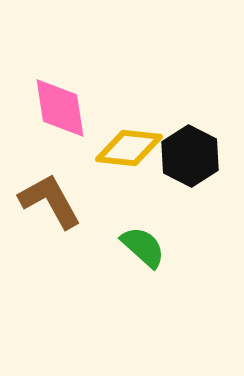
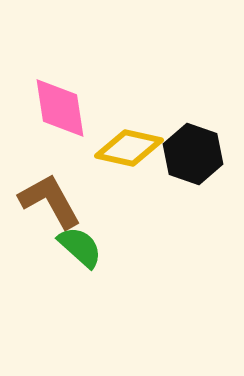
yellow diamond: rotated 6 degrees clockwise
black hexagon: moved 3 px right, 2 px up; rotated 8 degrees counterclockwise
green semicircle: moved 63 px left
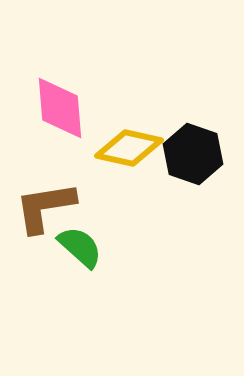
pink diamond: rotated 4 degrees clockwise
brown L-shape: moved 5 px left, 6 px down; rotated 70 degrees counterclockwise
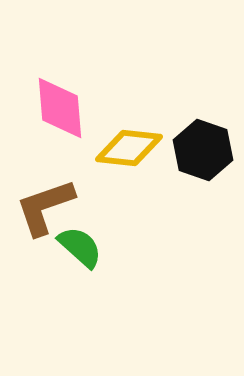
yellow diamond: rotated 6 degrees counterclockwise
black hexagon: moved 10 px right, 4 px up
brown L-shape: rotated 10 degrees counterclockwise
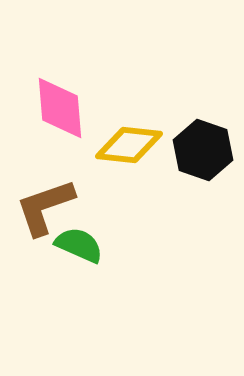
yellow diamond: moved 3 px up
green semicircle: moved 1 px left, 2 px up; rotated 18 degrees counterclockwise
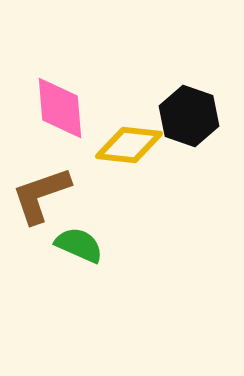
black hexagon: moved 14 px left, 34 px up
brown L-shape: moved 4 px left, 12 px up
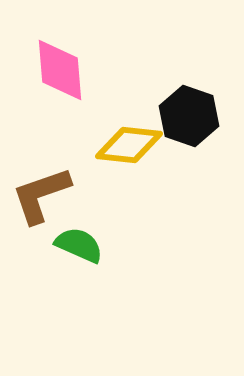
pink diamond: moved 38 px up
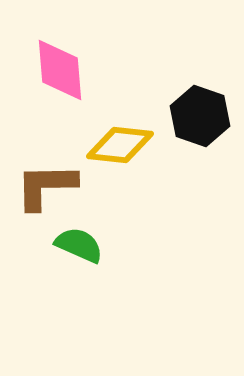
black hexagon: moved 11 px right
yellow diamond: moved 9 px left
brown L-shape: moved 5 px right, 9 px up; rotated 18 degrees clockwise
